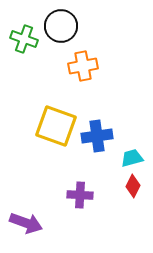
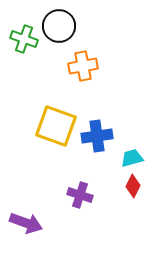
black circle: moved 2 px left
purple cross: rotated 15 degrees clockwise
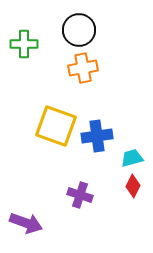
black circle: moved 20 px right, 4 px down
green cross: moved 5 px down; rotated 20 degrees counterclockwise
orange cross: moved 2 px down
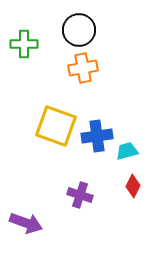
cyan trapezoid: moved 5 px left, 7 px up
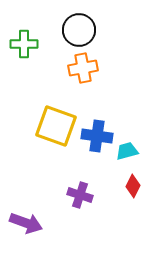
blue cross: rotated 16 degrees clockwise
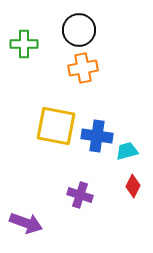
yellow square: rotated 9 degrees counterclockwise
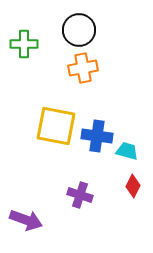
cyan trapezoid: rotated 30 degrees clockwise
purple arrow: moved 3 px up
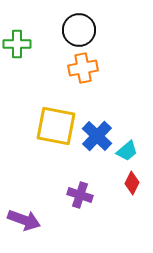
green cross: moved 7 px left
blue cross: rotated 36 degrees clockwise
cyan trapezoid: rotated 125 degrees clockwise
red diamond: moved 1 px left, 3 px up
purple arrow: moved 2 px left
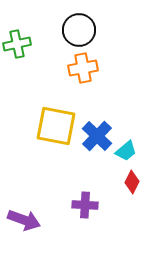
green cross: rotated 12 degrees counterclockwise
cyan trapezoid: moved 1 px left
red diamond: moved 1 px up
purple cross: moved 5 px right, 10 px down; rotated 15 degrees counterclockwise
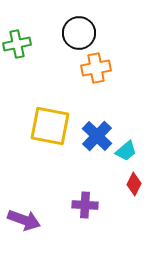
black circle: moved 3 px down
orange cross: moved 13 px right
yellow square: moved 6 px left
red diamond: moved 2 px right, 2 px down
